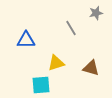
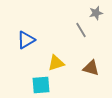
gray line: moved 10 px right, 2 px down
blue triangle: rotated 30 degrees counterclockwise
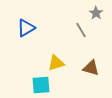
gray star: rotated 24 degrees counterclockwise
blue triangle: moved 12 px up
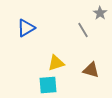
gray star: moved 4 px right
gray line: moved 2 px right
brown triangle: moved 2 px down
cyan square: moved 7 px right
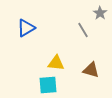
yellow triangle: rotated 24 degrees clockwise
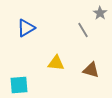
cyan square: moved 29 px left
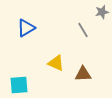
gray star: moved 2 px right, 1 px up; rotated 24 degrees clockwise
yellow triangle: rotated 18 degrees clockwise
brown triangle: moved 8 px left, 4 px down; rotated 18 degrees counterclockwise
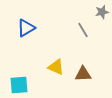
yellow triangle: moved 4 px down
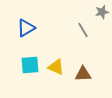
cyan square: moved 11 px right, 20 px up
